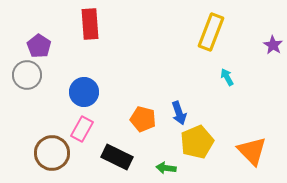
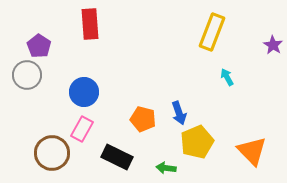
yellow rectangle: moved 1 px right
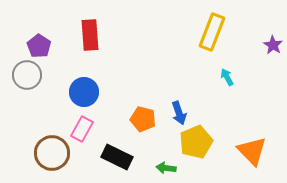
red rectangle: moved 11 px down
yellow pentagon: moved 1 px left
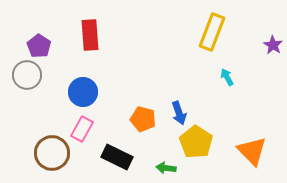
blue circle: moved 1 px left
yellow pentagon: rotated 16 degrees counterclockwise
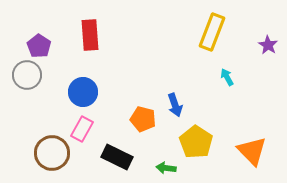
purple star: moved 5 px left
blue arrow: moved 4 px left, 8 px up
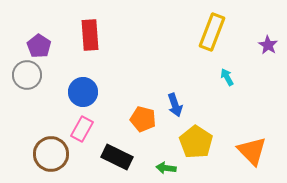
brown circle: moved 1 px left, 1 px down
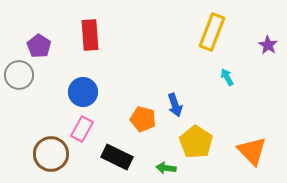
gray circle: moved 8 px left
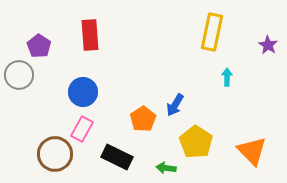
yellow rectangle: rotated 9 degrees counterclockwise
cyan arrow: rotated 30 degrees clockwise
blue arrow: rotated 50 degrees clockwise
orange pentagon: rotated 25 degrees clockwise
brown circle: moved 4 px right
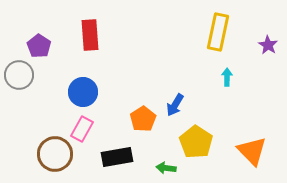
yellow rectangle: moved 6 px right
black rectangle: rotated 36 degrees counterclockwise
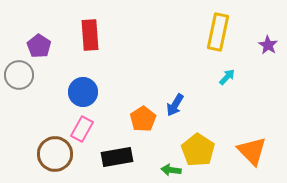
cyan arrow: rotated 42 degrees clockwise
yellow pentagon: moved 2 px right, 8 px down
green arrow: moved 5 px right, 2 px down
